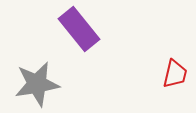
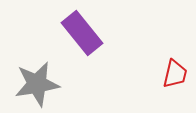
purple rectangle: moved 3 px right, 4 px down
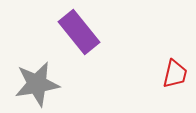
purple rectangle: moved 3 px left, 1 px up
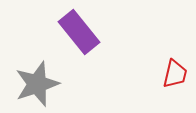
gray star: rotated 9 degrees counterclockwise
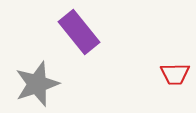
red trapezoid: rotated 76 degrees clockwise
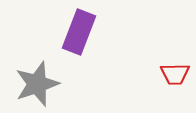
purple rectangle: rotated 60 degrees clockwise
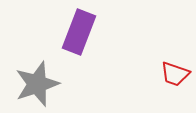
red trapezoid: rotated 20 degrees clockwise
